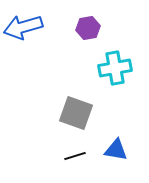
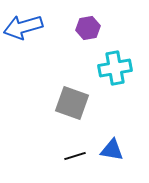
gray square: moved 4 px left, 10 px up
blue triangle: moved 4 px left
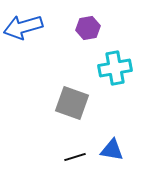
black line: moved 1 px down
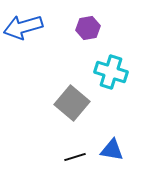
cyan cross: moved 4 px left, 4 px down; rotated 28 degrees clockwise
gray square: rotated 20 degrees clockwise
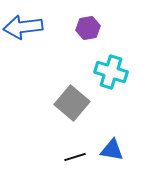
blue arrow: rotated 9 degrees clockwise
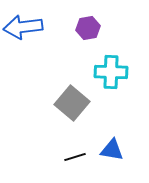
cyan cross: rotated 16 degrees counterclockwise
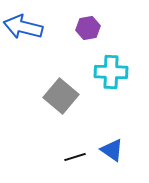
blue arrow: rotated 21 degrees clockwise
gray square: moved 11 px left, 7 px up
blue triangle: rotated 25 degrees clockwise
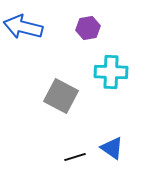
gray square: rotated 12 degrees counterclockwise
blue triangle: moved 2 px up
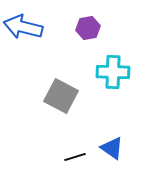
cyan cross: moved 2 px right
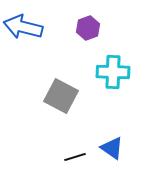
purple hexagon: rotated 10 degrees counterclockwise
